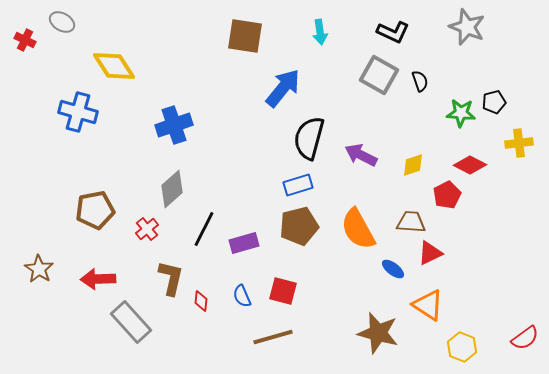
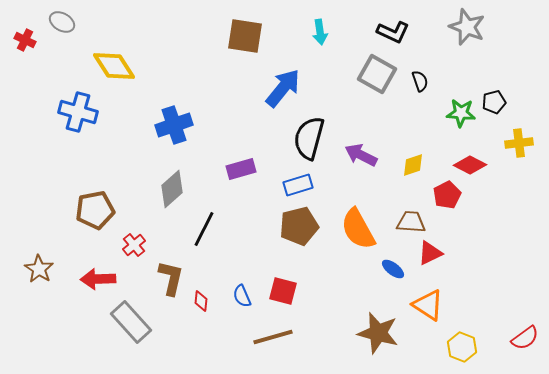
gray square at (379, 75): moved 2 px left, 1 px up
red cross at (147, 229): moved 13 px left, 16 px down
purple rectangle at (244, 243): moved 3 px left, 74 px up
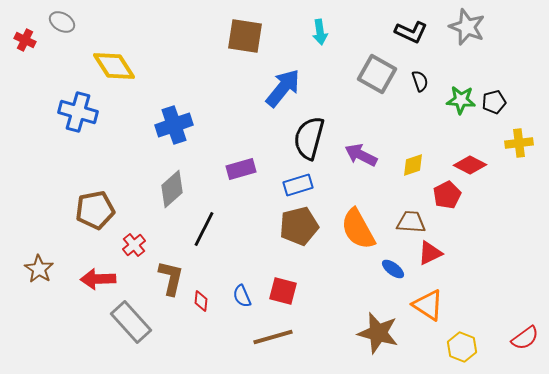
black L-shape at (393, 32): moved 18 px right
green star at (461, 113): moved 13 px up
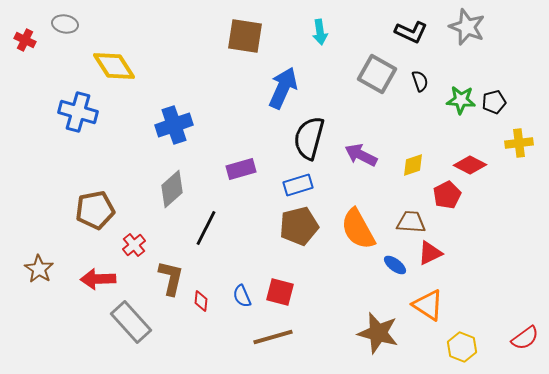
gray ellipse at (62, 22): moved 3 px right, 2 px down; rotated 20 degrees counterclockwise
blue arrow at (283, 88): rotated 15 degrees counterclockwise
black line at (204, 229): moved 2 px right, 1 px up
blue ellipse at (393, 269): moved 2 px right, 4 px up
red square at (283, 291): moved 3 px left, 1 px down
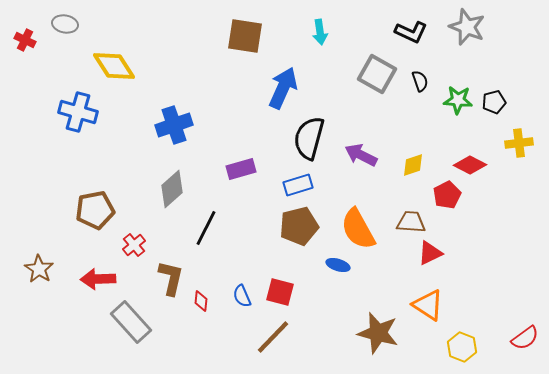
green star at (461, 100): moved 3 px left
blue ellipse at (395, 265): moved 57 px left; rotated 20 degrees counterclockwise
brown line at (273, 337): rotated 30 degrees counterclockwise
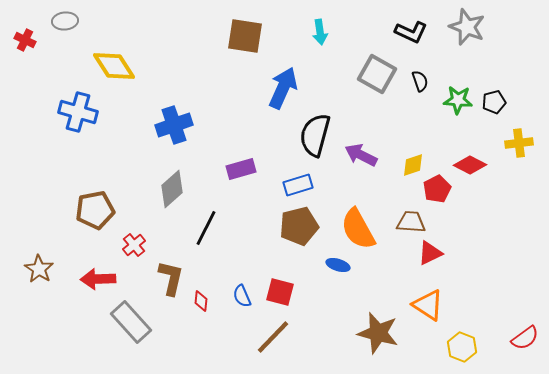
gray ellipse at (65, 24): moved 3 px up; rotated 15 degrees counterclockwise
black semicircle at (309, 138): moved 6 px right, 3 px up
red pentagon at (447, 195): moved 10 px left, 6 px up
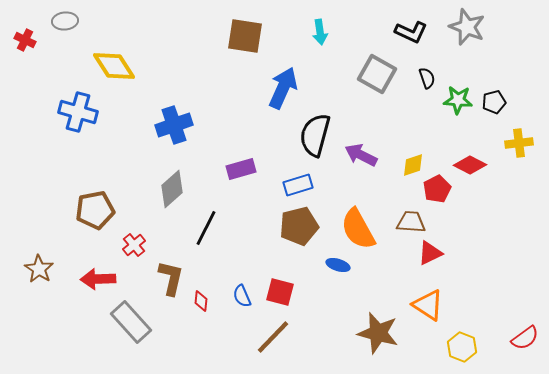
black semicircle at (420, 81): moved 7 px right, 3 px up
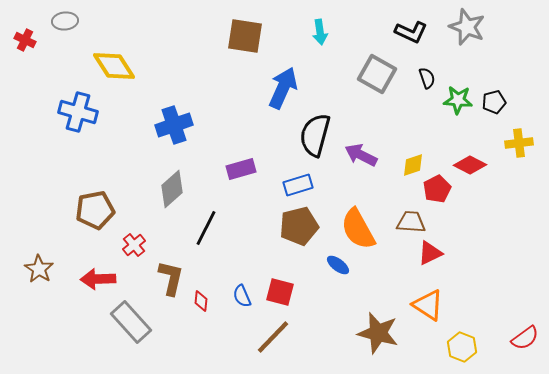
blue ellipse at (338, 265): rotated 20 degrees clockwise
